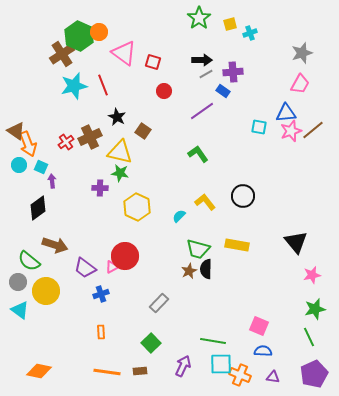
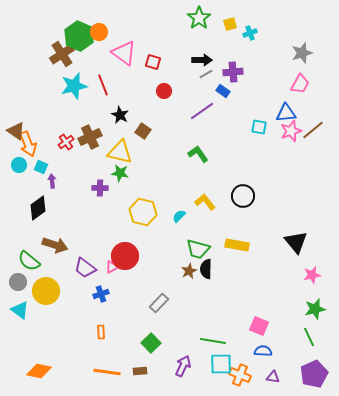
black star at (117, 117): moved 3 px right, 2 px up
yellow hexagon at (137, 207): moved 6 px right, 5 px down; rotated 12 degrees counterclockwise
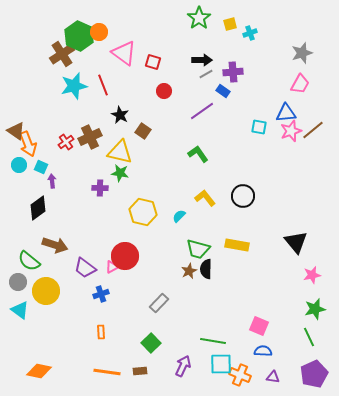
yellow L-shape at (205, 202): moved 4 px up
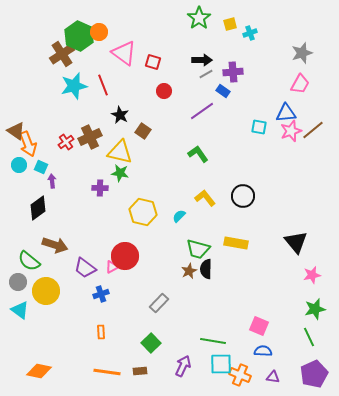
yellow rectangle at (237, 245): moved 1 px left, 2 px up
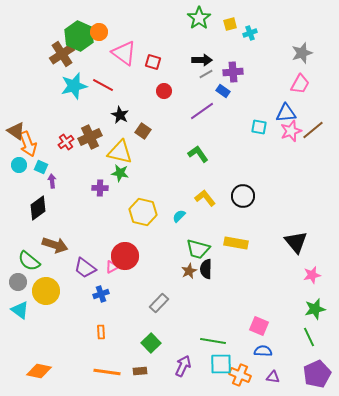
red line at (103, 85): rotated 40 degrees counterclockwise
purple pentagon at (314, 374): moved 3 px right
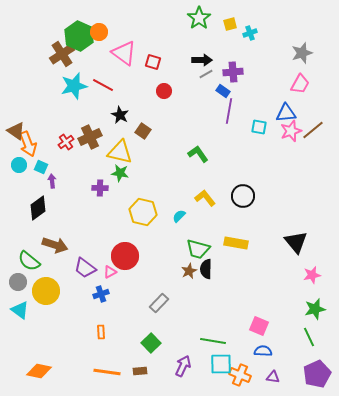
purple line at (202, 111): moved 27 px right; rotated 45 degrees counterclockwise
pink triangle at (112, 267): moved 2 px left, 5 px down
